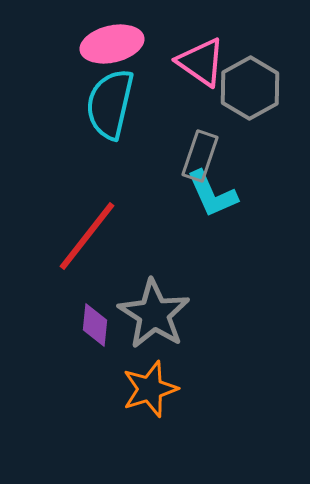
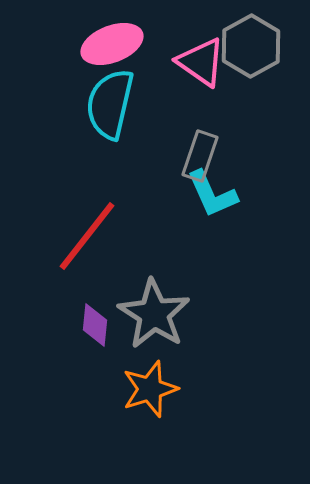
pink ellipse: rotated 8 degrees counterclockwise
gray hexagon: moved 1 px right, 42 px up
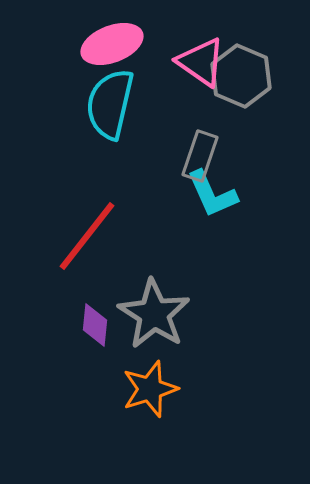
gray hexagon: moved 10 px left, 30 px down; rotated 8 degrees counterclockwise
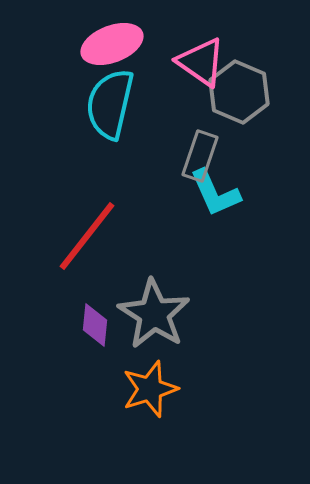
gray hexagon: moved 2 px left, 16 px down
cyan L-shape: moved 3 px right, 1 px up
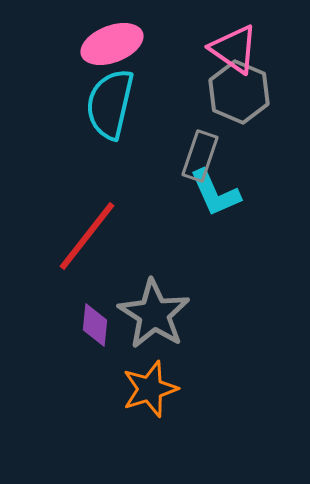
pink triangle: moved 33 px right, 13 px up
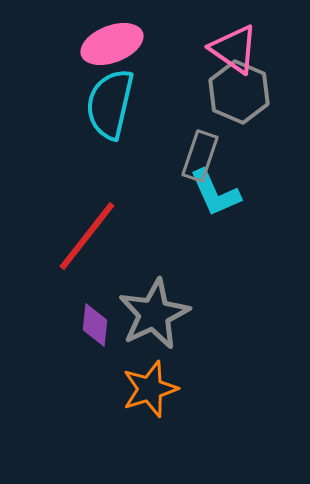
gray star: rotated 14 degrees clockwise
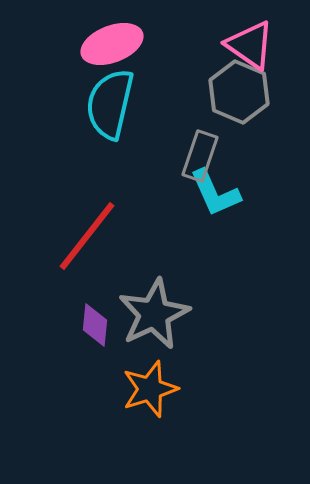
pink triangle: moved 16 px right, 4 px up
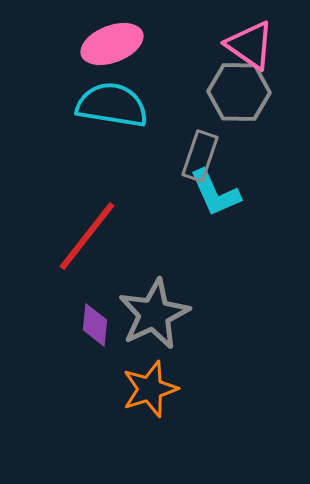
gray hexagon: rotated 22 degrees counterclockwise
cyan semicircle: moved 2 px right, 1 px down; rotated 86 degrees clockwise
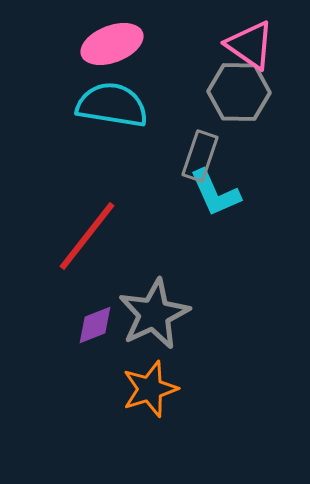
purple diamond: rotated 63 degrees clockwise
